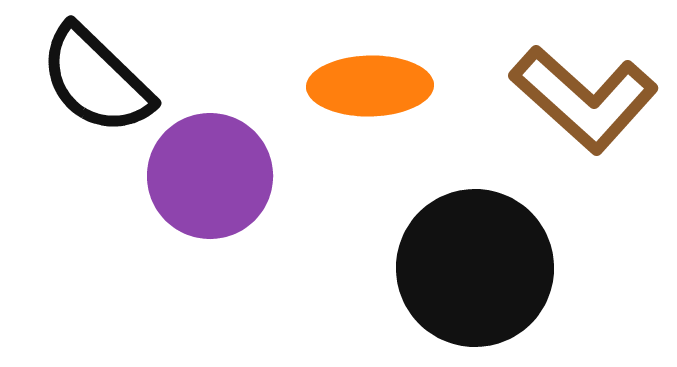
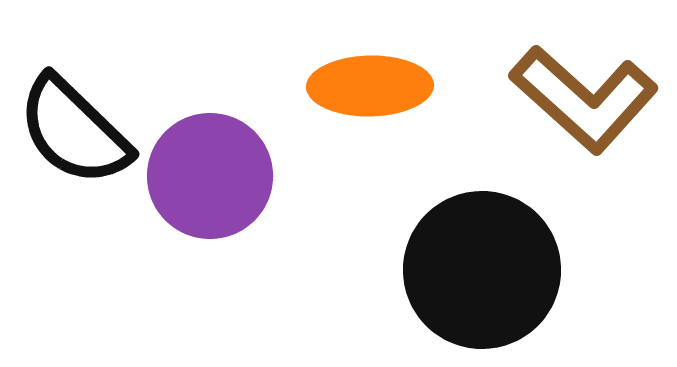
black semicircle: moved 22 px left, 51 px down
black circle: moved 7 px right, 2 px down
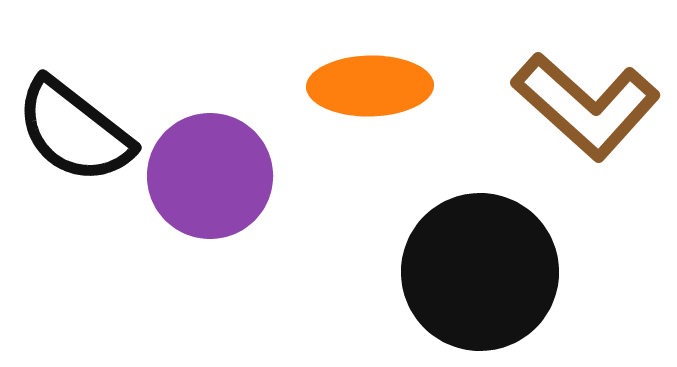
brown L-shape: moved 2 px right, 7 px down
black semicircle: rotated 6 degrees counterclockwise
black circle: moved 2 px left, 2 px down
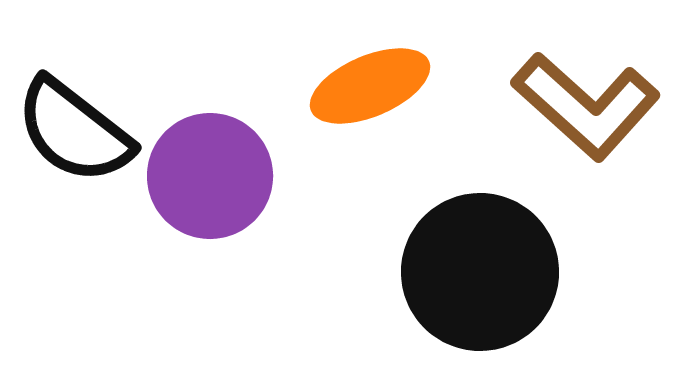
orange ellipse: rotated 22 degrees counterclockwise
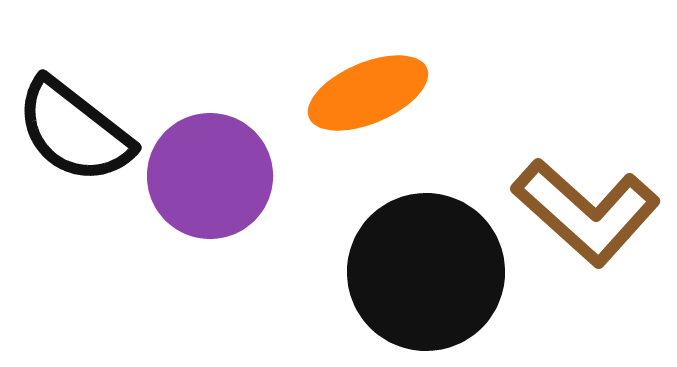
orange ellipse: moved 2 px left, 7 px down
brown L-shape: moved 106 px down
black circle: moved 54 px left
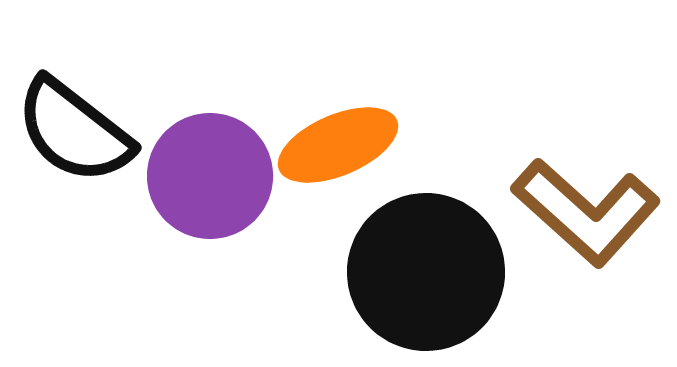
orange ellipse: moved 30 px left, 52 px down
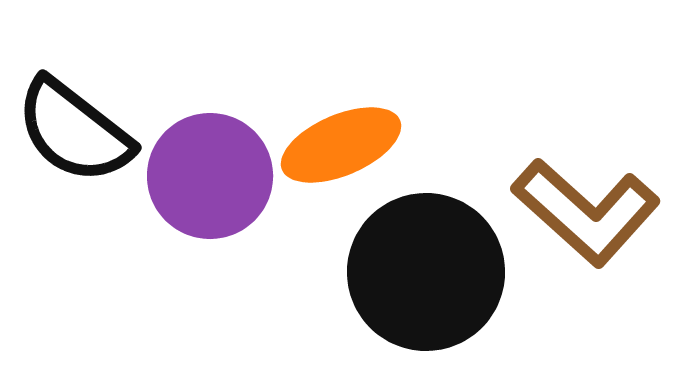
orange ellipse: moved 3 px right
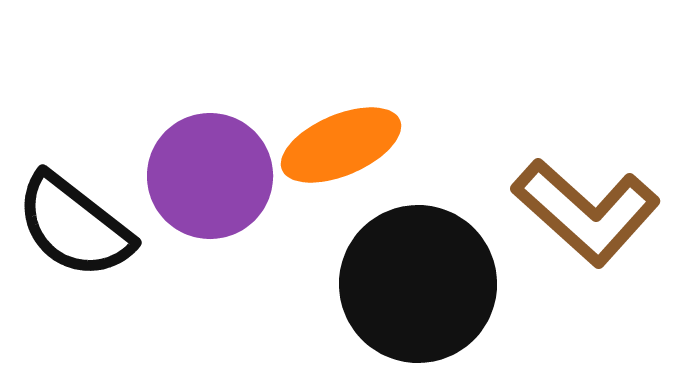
black semicircle: moved 95 px down
black circle: moved 8 px left, 12 px down
